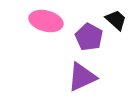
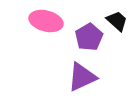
black trapezoid: moved 1 px right, 1 px down
purple pentagon: rotated 12 degrees clockwise
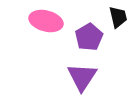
black trapezoid: moved 1 px right, 4 px up; rotated 35 degrees clockwise
purple triangle: rotated 32 degrees counterclockwise
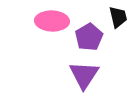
pink ellipse: moved 6 px right; rotated 12 degrees counterclockwise
purple triangle: moved 2 px right, 2 px up
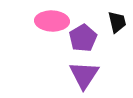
black trapezoid: moved 1 px left, 5 px down
purple pentagon: moved 6 px left, 1 px down
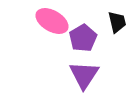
pink ellipse: rotated 28 degrees clockwise
